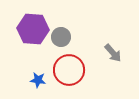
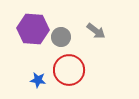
gray arrow: moved 17 px left, 22 px up; rotated 12 degrees counterclockwise
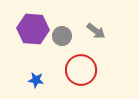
gray circle: moved 1 px right, 1 px up
red circle: moved 12 px right
blue star: moved 2 px left
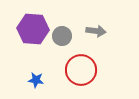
gray arrow: rotated 30 degrees counterclockwise
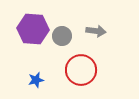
blue star: rotated 21 degrees counterclockwise
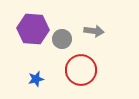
gray arrow: moved 2 px left
gray circle: moved 3 px down
blue star: moved 1 px up
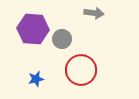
gray arrow: moved 18 px up
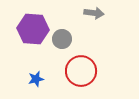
red circle: moved 1 px down
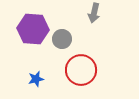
gray arrow: rotated 96 degrees clockwise
red circle: moved 1 px up
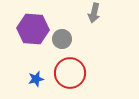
red circle: moved 11 px left, 3 px down
